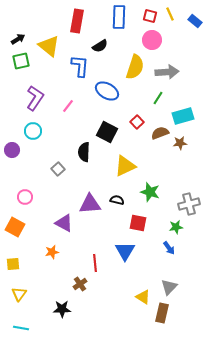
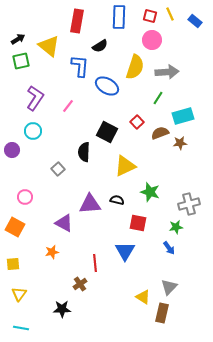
blue ellipse at (107, 91): moved 5 px up
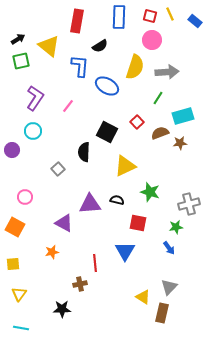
brown cross at (80, 284): rotated 24 degrees clockwise
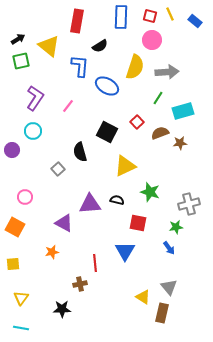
blue rectangle at (119, 17): moved 2 px right
cyan rectangle at (183, 116): moved 5 px up
black semicircle at (84, 152): moved 4 px left; rotated 18 degrees counterclockwise
gray triangle at (169, 287): rotated 24 degrees counterclockwise
yellow triangle at (19, 294): moved 2 px right, 4 px down
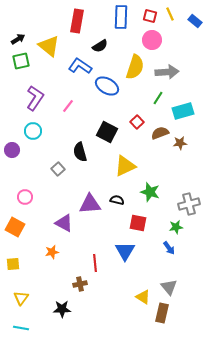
blue L-shape at (80, 66): rotated 60 degrees counterclockwise
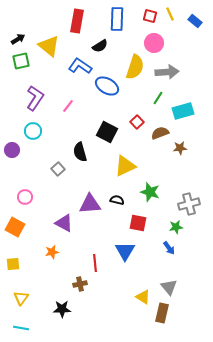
blue rectangle at (121, 17): moved 4 px left, 2 px down
pink circle at (152, 40): moved 2 px right, 3 px down
brown star at (180, 143): moved 5 px down
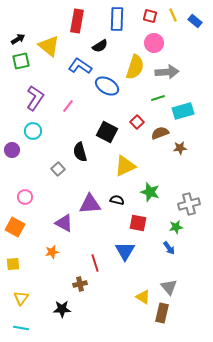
yellow line at (170, 14): moved 3 px right, 1 px down
green line at (158, 98): rotated 40 degrees clockwise
red line at (95, 263): rotated 12 degrees counterclockwise
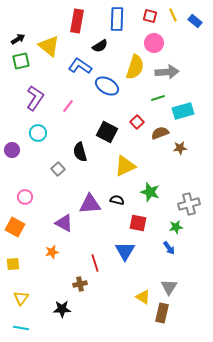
cyan circle at (33, 131): moved 5 px right, 2 px down
gray triangle at (169, 287): rotated 12 degrees clockwise
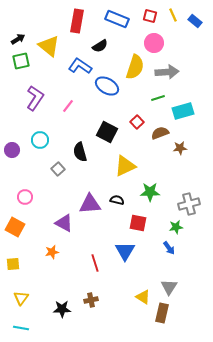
blue rectangle at (117, 19): rotated 70 degrees counterclockwise
cyan circle at (38, 133): moved 2 px right, 7 px down
green star at (150, 192): rotated 18 degrees counterclockwise
brown cross at (80, 284): moved 11 px right, 16 px down
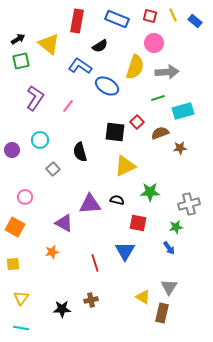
yellow triangle at (49, 46): moved 2 px up
black square at (107, 132): moved 8 px right; rotated 20 degrees counterclockwise
gray square at (58, 169): moved 5 px left
